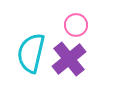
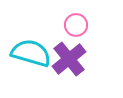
cyan semicircle: rotated 93 degrees clockwise
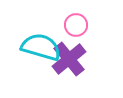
cyan semicircle: moved 10 px right, 6 px up
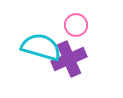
purple cross: rotated 16 degrees clockwise
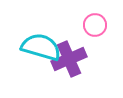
pink circle: moved 19 px right
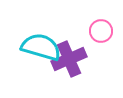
pink circle: moved 6 px right, 6 px down
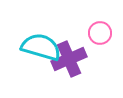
pink circle: moved 1 px left, 2 px down
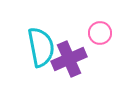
cyan semicircle: rotated 63 degrees clockwise
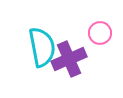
cyan semicircle: moved 1 px right
